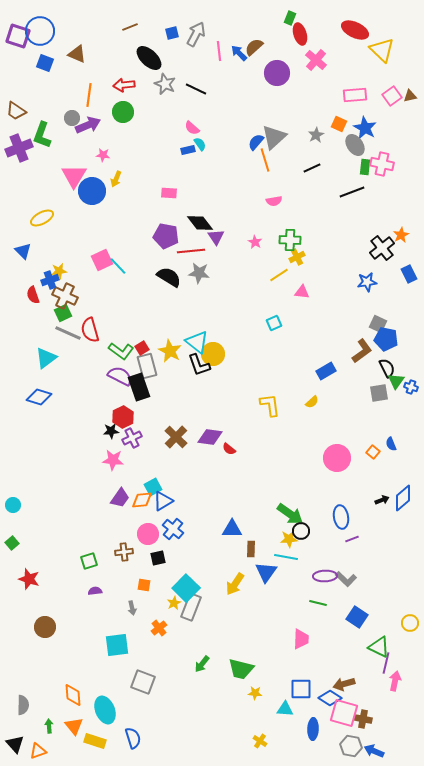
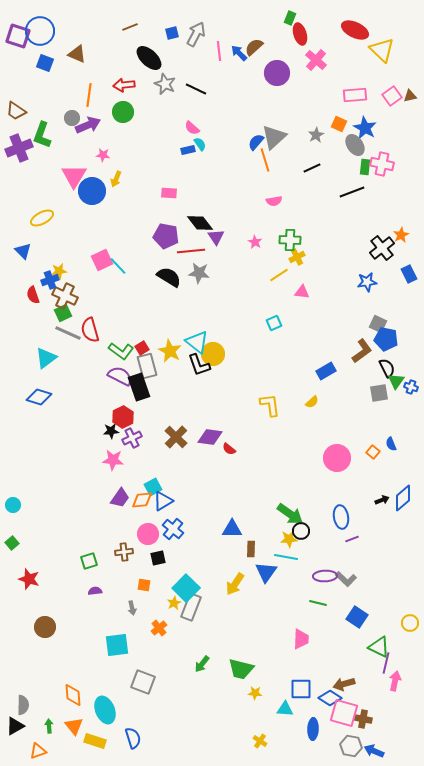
black triangle at (15, 744): moved 18 px up; rotated 42 degrees clockwise
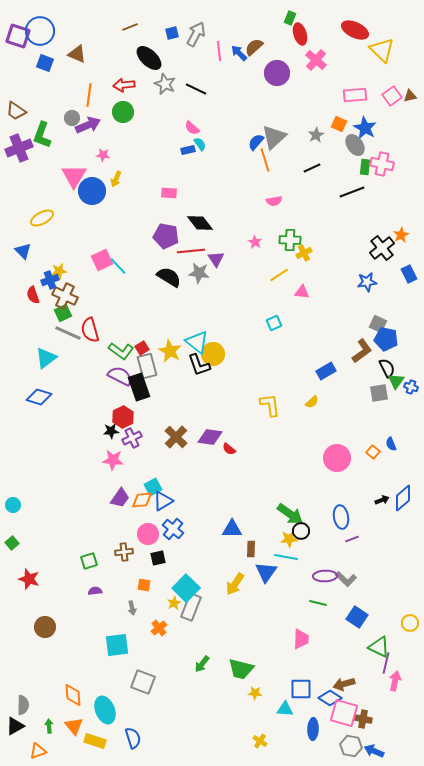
purple triangle at (216, 237): moved 22 px down
yellow cross at (297, 257): moved 7 px right, 4 px up
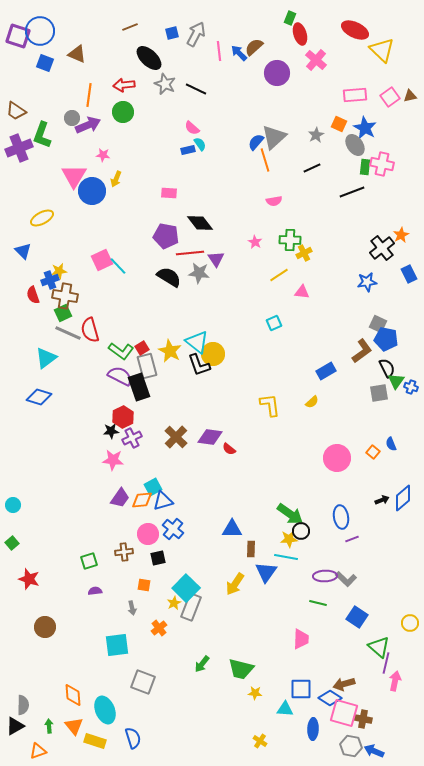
pink square at (392, 96): moved 2 px left, 1 px down
red line at (191, 251): moved 1 px left, 2 px down
brown cross at (65, 296): rotated 15 degrees counterclockwise
blue triangle at (163, 501): rotated 15 degrees clockwise
green triangle at (379, 647): rotated 15 degrees clockwise
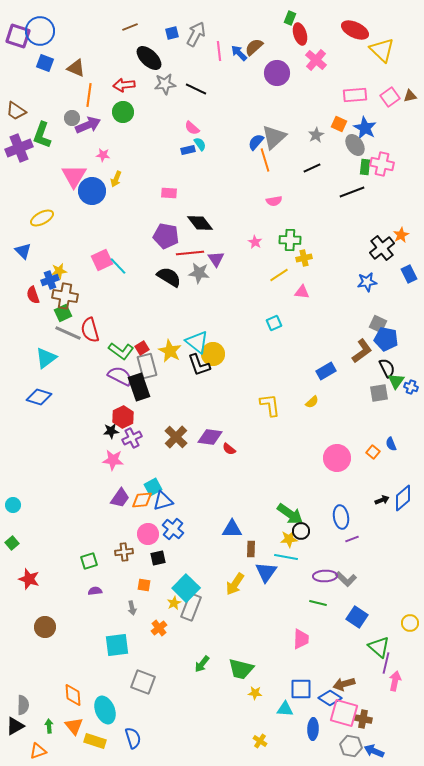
brown triangle at (77, 54): moved 1 px left, 14 px down
gray star at (165, 84): rotated 30 degrees counterclockwise
yellow cross at (304, 253): moved 5 px down; rotated 14 degrees clockwise
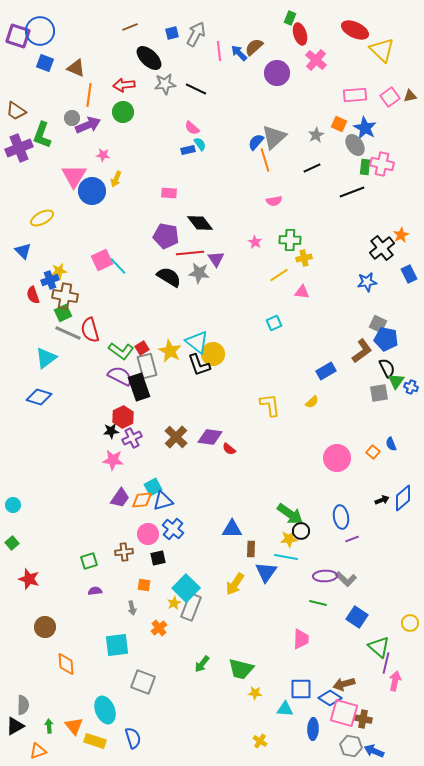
orange diamond at (73, 695): moved 7 px left, 31 px up
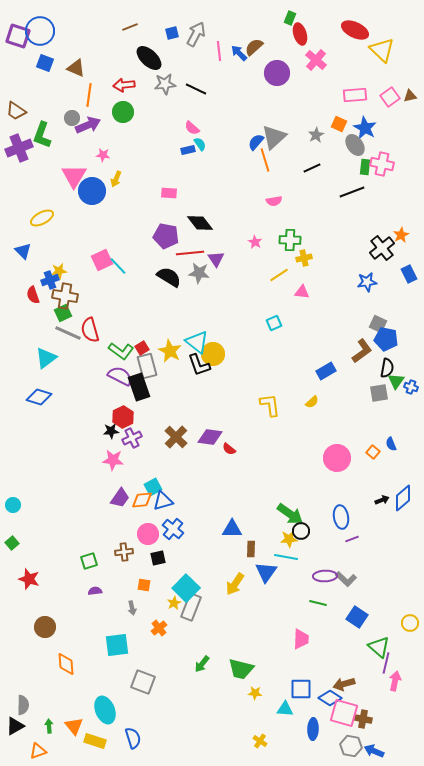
black semicircle at (387, 368): rotated 36 degrees clockwise
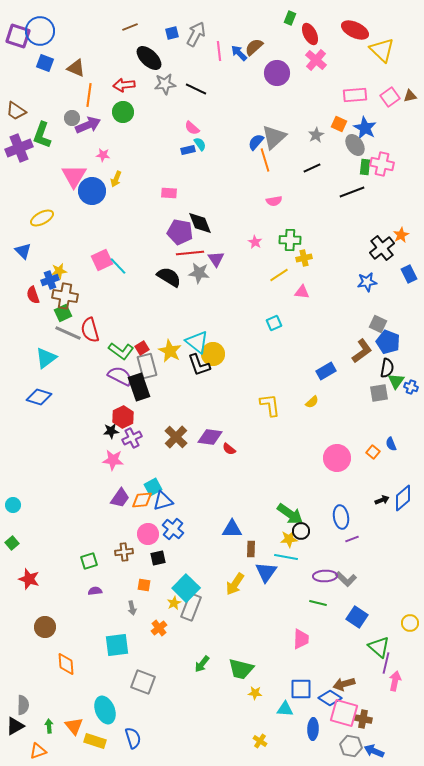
red ellipse at (300, 34): moved 10 px right; rotated 10 degrees counterclockwise
black diamond at (200, 223): rotated 16 degrees clockwise
purple pentagon at (166, 236): moved 14 px right, 4 px up
blue pentagon at (386, 339): moved 2 px right, 3 px down; rotated 10 degrees clockwise
